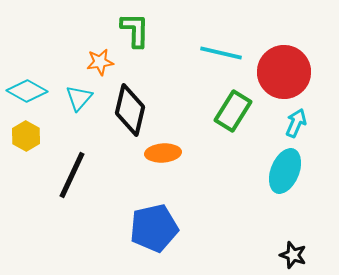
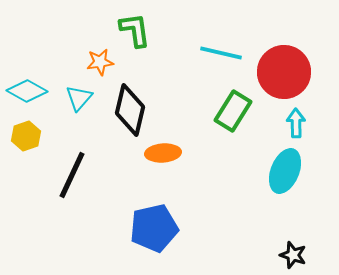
green L-shape: rotated 9 degrees counterclockwise
cyan arrow: rotated 24 degrees counterclockwise
yellow hexagon: rotated 12 degrees clockwise
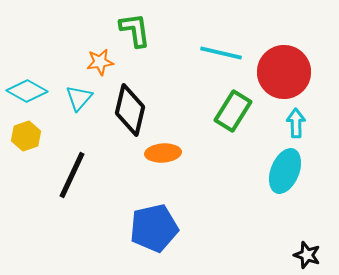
black star: moved 14 px right
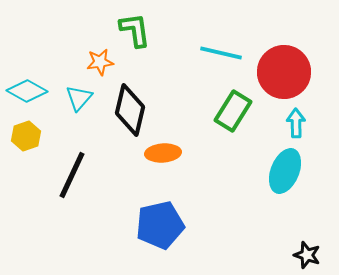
blue pentagon: moved 6 px right, 3 px up
